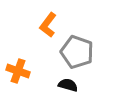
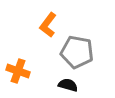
gray pentagon: rotated 8 degrees counterclockwise
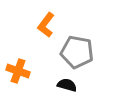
orange L-shape: moved 2 px left
black semicircle: moved 1 px left
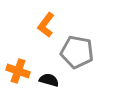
black semicircle: moved 18 px left, 5 px up
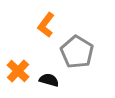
gray pentagon: rotated 20 degrees clockwise
orange cross: rotated 25 degrees clockwise
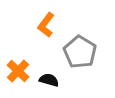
gray pentagon: moved 3 px right
